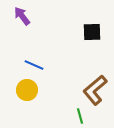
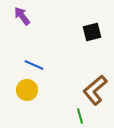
black square: rotated 12 degrees counterclockwise
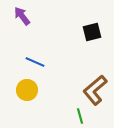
blue line: moved 1 px right, 3 px up
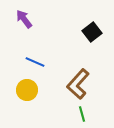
purple arrow: moved 2 px right, 3 px down
black square: rotated 24 degrees counterclockwise
brown L-shape: moved 17 px left, 6 px up; rotated 8 degrees counterclockwise
green line: moved 2 px right, 2 px up
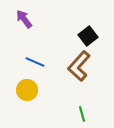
black square: moved 4 px left, 4 px down
brown L-shape: moved 1 px right, 18 px up
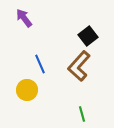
purple arrow: moved 1 px up
blue line: moved 5 px right, 2 px down; rotated 42 degrees clockwise
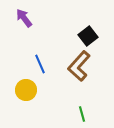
yellow circle: moved 1 px left
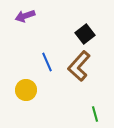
purple arrow: moved 1 px right, 2 px up; rotated 72 degrees counterclockwise
black square: moved 3 px left, 2 px up
blue line: moved 7 px right, 2 px up
green line: moved 13 px right
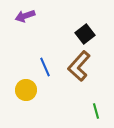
blue line: moved 2 px left, 5 px down
green line: moved 1 px right, 3 px up
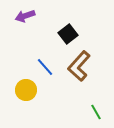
black square: moved 17 px left
blue line: rotated 18 degrees counterclockwise
green line: moved 1 px down; rotated 14 degrees counterclockwise
